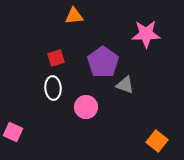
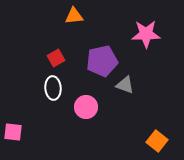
red square: rotated 12 degrees counterclockwise
purple pentagon: moved 1 px left, 1 px up; rotated 24 degrees clockwise
pink square: rotated 18 degrees counterclockwise
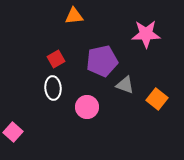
red square: moved 1 px down
pink circle: moved 1 px right
pink square: rotated 36 degrees clockwise
orange square: moved 42 px up
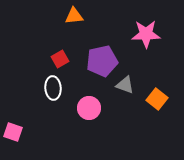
red square: moved 4 px right
pink circle: moved 2 px right, 1 px down
pink square: rotated 24 degrees counterclockwise
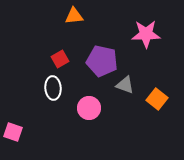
purple pentagon: rotated 24 degrees clockwise
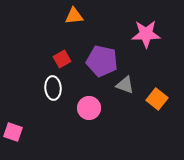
red square: moved 2 px right
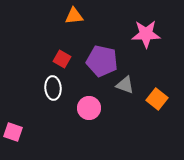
red square: rotated 30 degrees counterclockwise
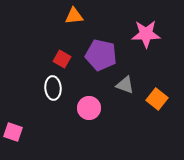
purple pentagon: moved 1 px left, 6 px up
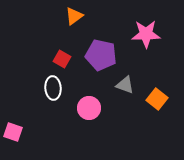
orange triangle: rotated 30 degrees counterclockwise
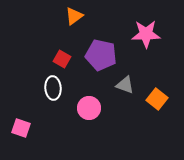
pink square: moved 8 px right, 4 px up
